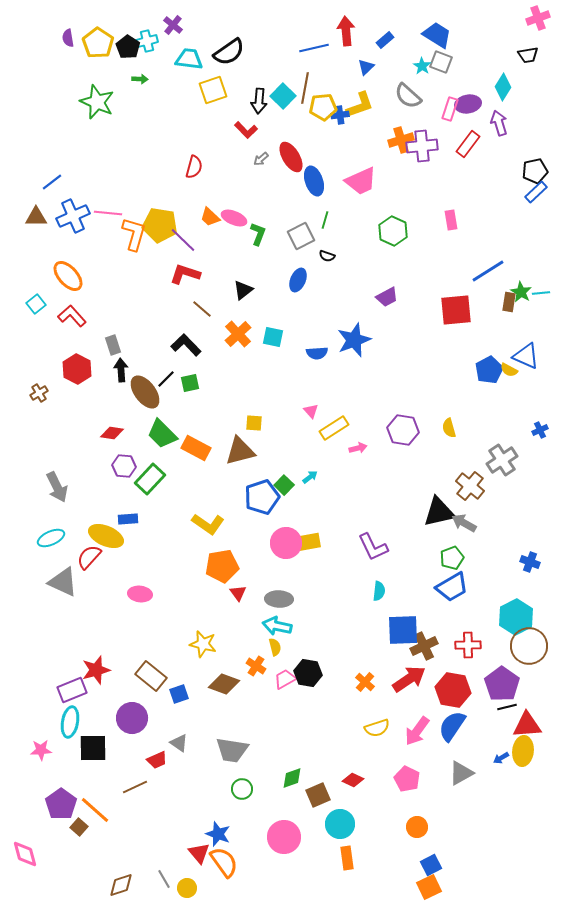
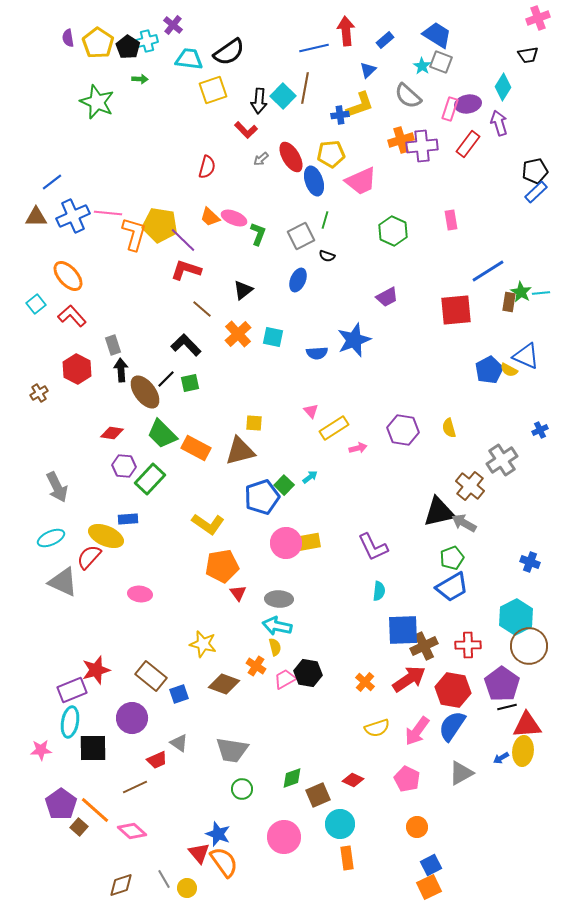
blue triangle at (366, 67): moved 2 px right, 3 px down
yellow pentagon at (323, 107): moved 8 px right, 47 px down
red semicircle at (194, 167): moved 13 px right
red L-shape at (185, 274): moved 1 px right, 4 px up
pink diamond at (25, 854): moved 107 px right, 23 px up; rotated 32 degrees counterclockwise
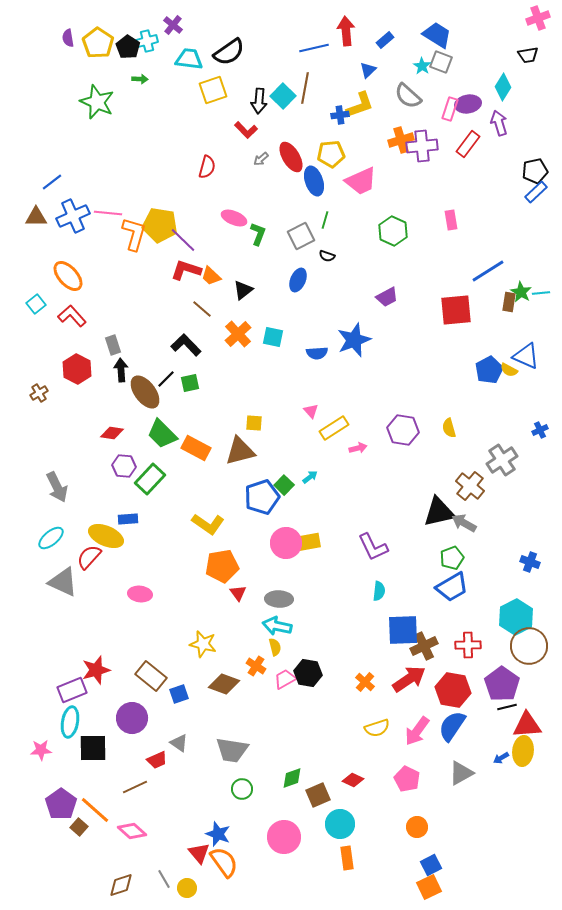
orange trapezoid at (210, 217): moved 1 px right, 59 px down
cyan ellipse at (51, 538): rotated 16 degrees counterclockwise
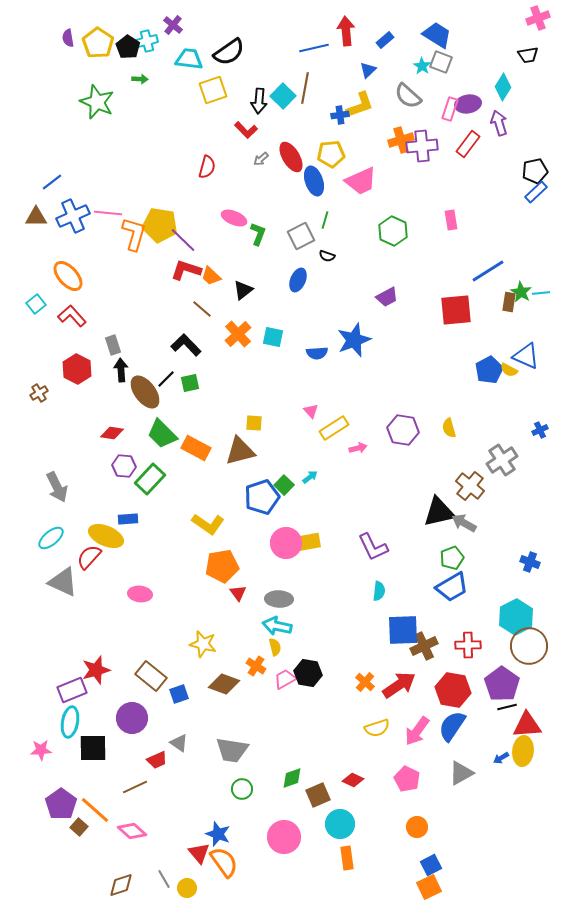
red arrow at (409, 679): moved 10 px left, 6 px down
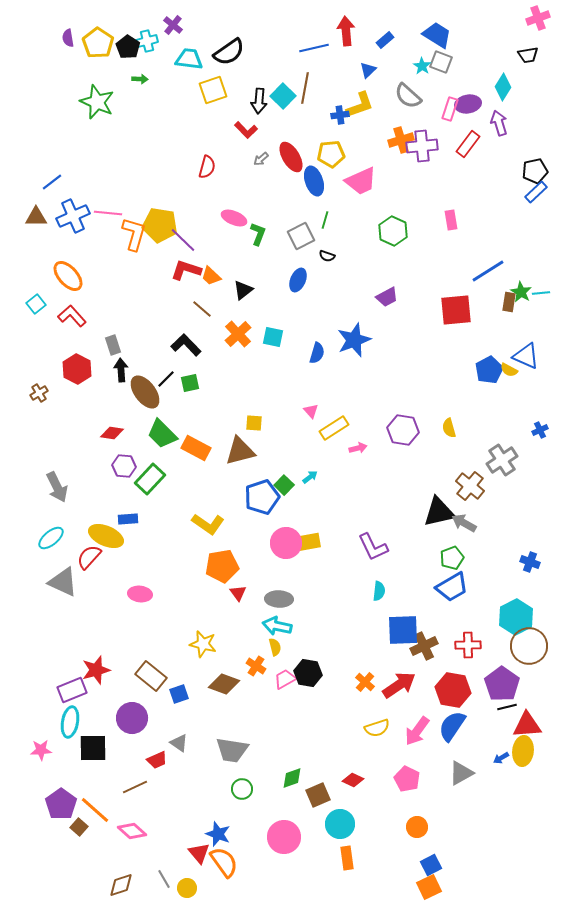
blue semicircle at (317, 353): rotated 70 degrees counterclockwise
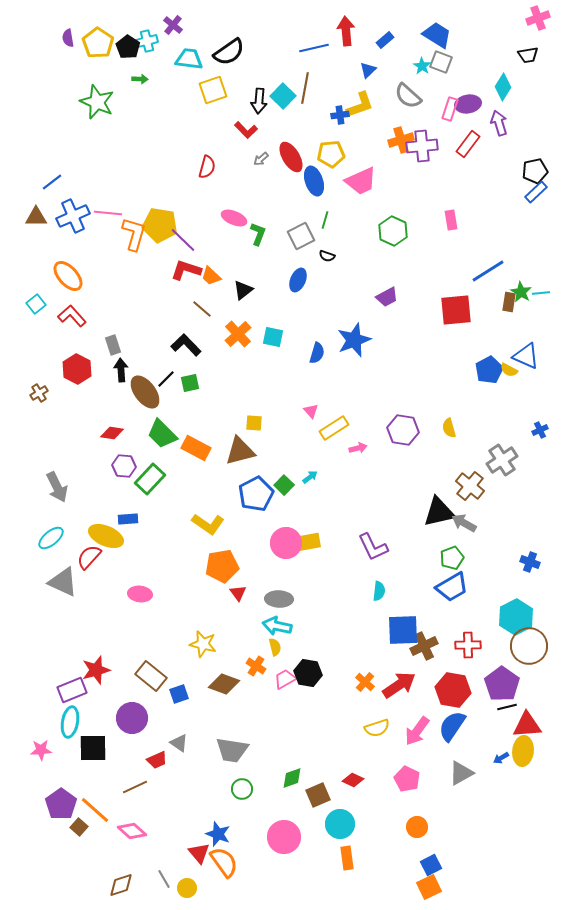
blue pentagon at (262, 497): moved 6 px left, 3 px up; rotated 8 degrees counterclockwise
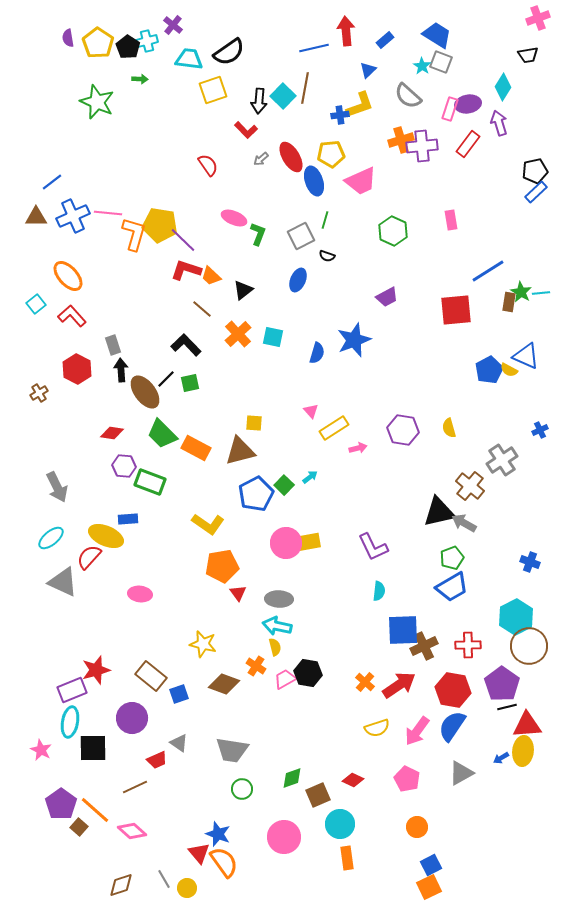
red semicircle at (207, 167): moved 1 px right, 2 px up; rotated 50 degrees counterclockwise
green rectangle at (150, 479): moved 3 px down; rotated 68 degrees clockwise
pink star at (41, 750): rotated 30 degrees clockwise
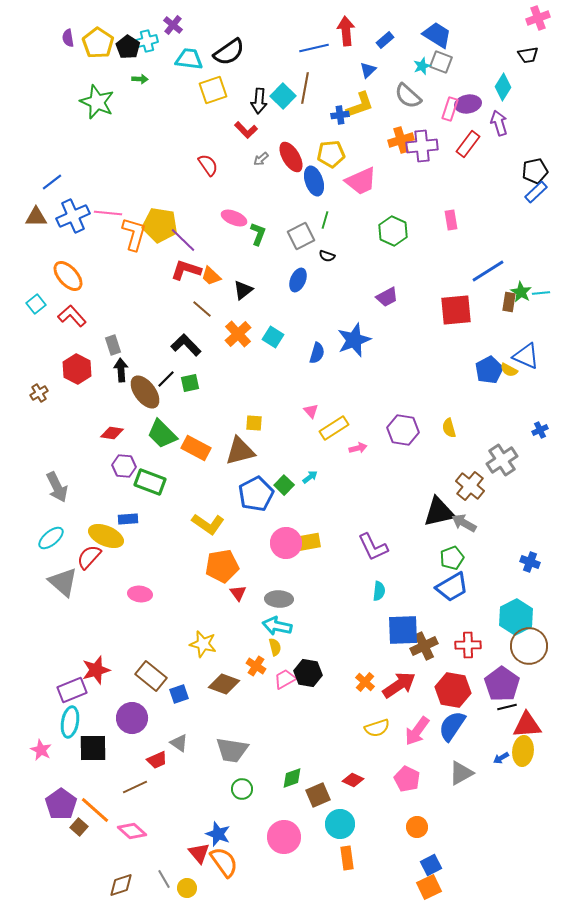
cyan star at (422, 66): rotated 18 degrees clockwise
cyan square at (273, 337): rotated 20 degrees clockwise
gray triangle at (63, 582): rotated 16 degrees clockwise
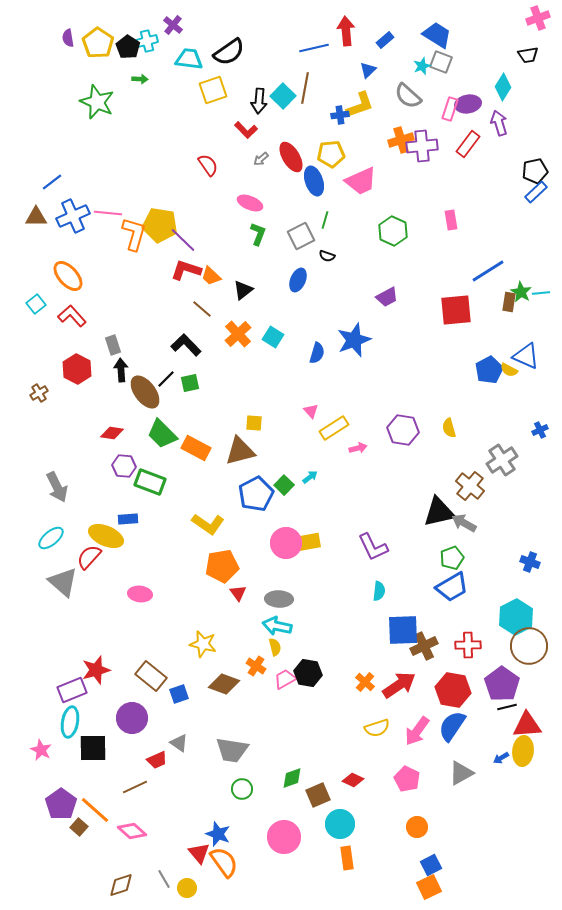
pink ellipse at (234, 218): moved 16 px right, 15 px up
